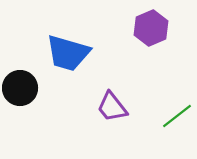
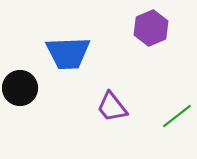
blue trapezoid: rotated 18 degrees counterclockwise
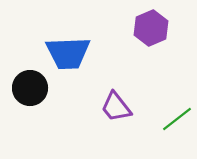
black circle: moved 10 px right
purple trapezoid: moved 4 px right
green line: moved 3 px down
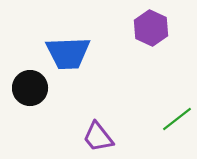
purple hexagon: rotated 12 degrees counterclockwise
purple trapezoid: moved 18 px left, 30 px down
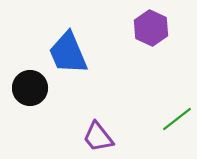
blue trapezoid: rotated 69 degrees clockwise
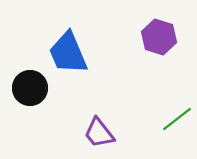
purple hexagon: moved 8 px right, 9 px down; rotated 8 degrees counterclockwise
purple trapezoid: moved 1 px right, 4 px up
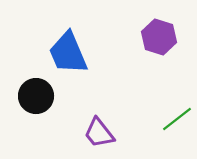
black circle: moved 6 px right, 8 px down
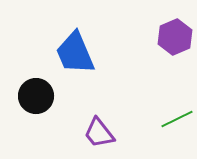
purple hexagon: moved 16 px right; rotated 20 degrees clockwise
blue trapezoid: moved 7 px right
green line: rotated 12 degrees clockwise
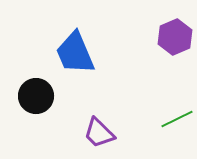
purple trapezoid: rotated 8 degrees counterclockwise
